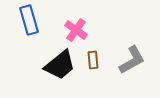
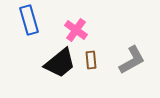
brown rectangle: moved 2 px left
black trapezoid: moved 2 px up
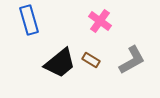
pink cross: moved 24 px right, 9 px up
brown rectangle: rotated 54 degrees counterclockwise
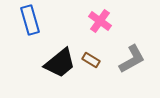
blue rectangle: moved 1 px right
gray L-shape: moved 1 px up
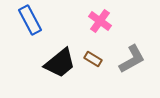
blue rectangle: rotated 12 degrees counterclockwise
brown rectangle: moved 2 px right, 1 px up
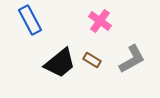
brown rectangle: moved 1 px left, 1 px down
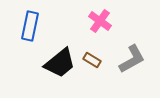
blue rectangle: moved 6 px down; rotated 40 degrees clockwise
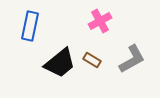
pink cross: rotated 25 degrees clockwise
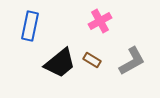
gray L-shape: moved 2 px down
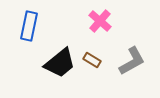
pink cross: rotated 20 degrees counterclockwise
blue rectangle: moved 1 px left
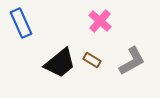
blue rectangle: moved 8 px left, 3 px up; rotated 36 degrees counterclockwise
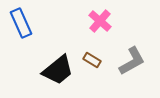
black trapezoid: moved 2 px left, 7 px down
